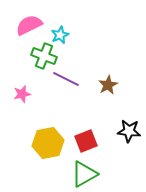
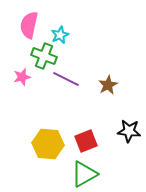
pink semicircle: rotated 52 degrees counterclockwise
pink star: moved 17 px up
yellow hexagon: moved 1 px down; rotated 16 degrees clockwise
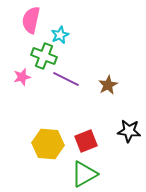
pink semicircle: moved 2 px right, 5 px up
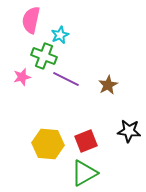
green triangle: moved 1 px up
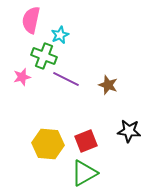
brown star: rotated 24 degrees counterclockwise
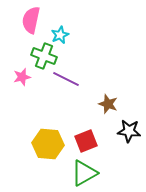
brown star: moved 19 px down
